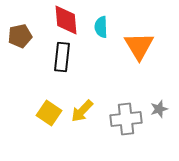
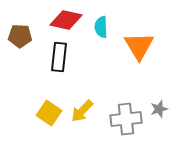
red diamond: rotated 72 degrees counterclockwise
brown pentagon: rotated 15 degrees clockwise
black rectangle: moved 3 px left
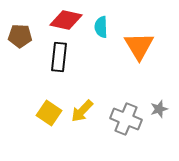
gray cross: rotated 28 degrees clockwise
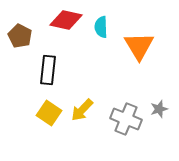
brown pentagon: rotated 25 degrees clockwise
black rectangle: moved 11 px left, 13 px down
yellow arrow: moved 1 px up
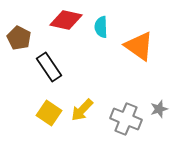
brown pentagon: moved 1 px left, 2 px down
orange triangle: rotated 24 degrees counterclockwise
black rectangle: moved 1 px right, 3 px up; rotated 40 degrees counterclockwise
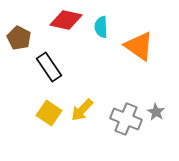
gray star: moved 3 px left, 3 px down; rotated 24 degrees counterclockwise
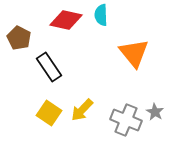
cyan semicircle: moved 12 px up
orange triangle: moved 5 px left, 7 px down; rotated 16 degrees clockwise
gray star: moved 1 px left
gray cross: moved 1 px down
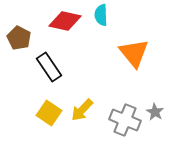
red diamond: moved 1 px left, 1 px down
gray cross: moved 1 px left
